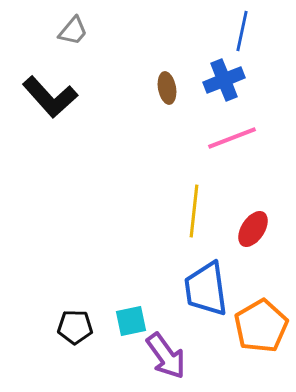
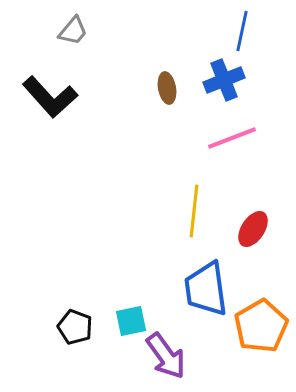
black pentagon: rotated 20 degrees clockwise
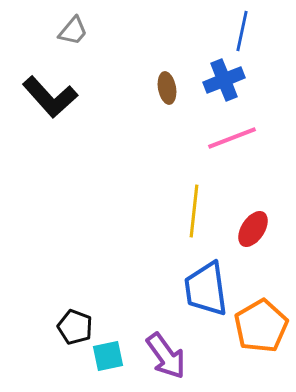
cyan square: moved 23 px left, 35 px down
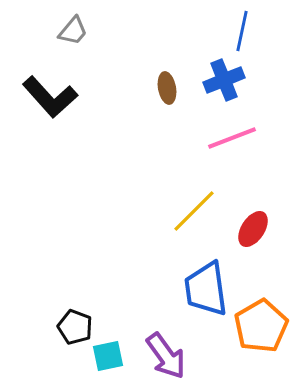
yellow line: rotated 39 degrees clockwise
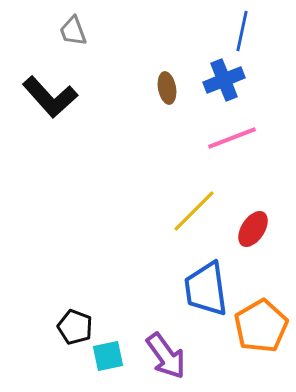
gray trapezoid: rotated 120 degrees clockwise
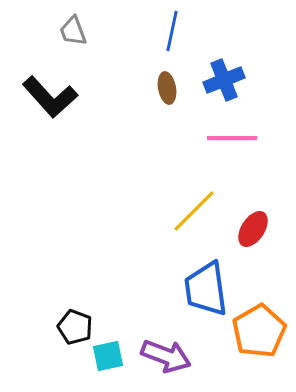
blue line: moved 70 px left
pink line: rotated 21 degrees clockwise
orange pentagon: moved 2 px left, 5 px down
purple arrow: rotated 33 degrees counterclockwise
